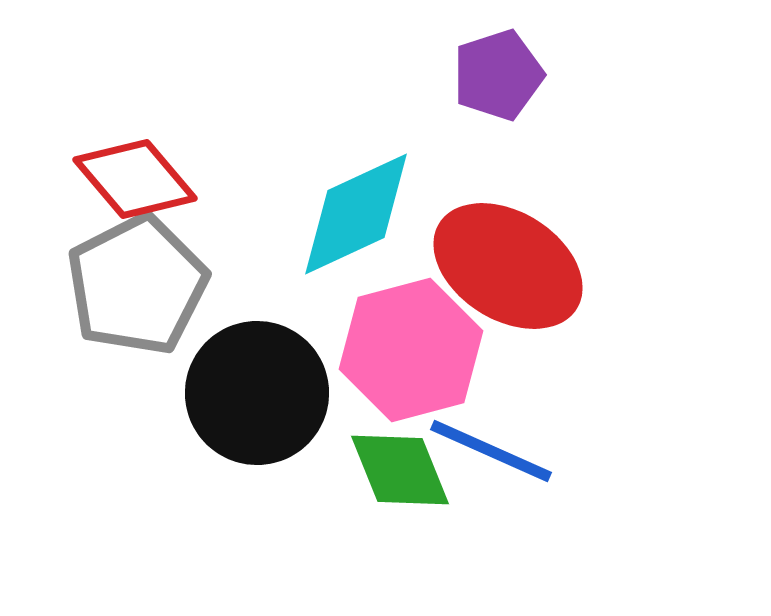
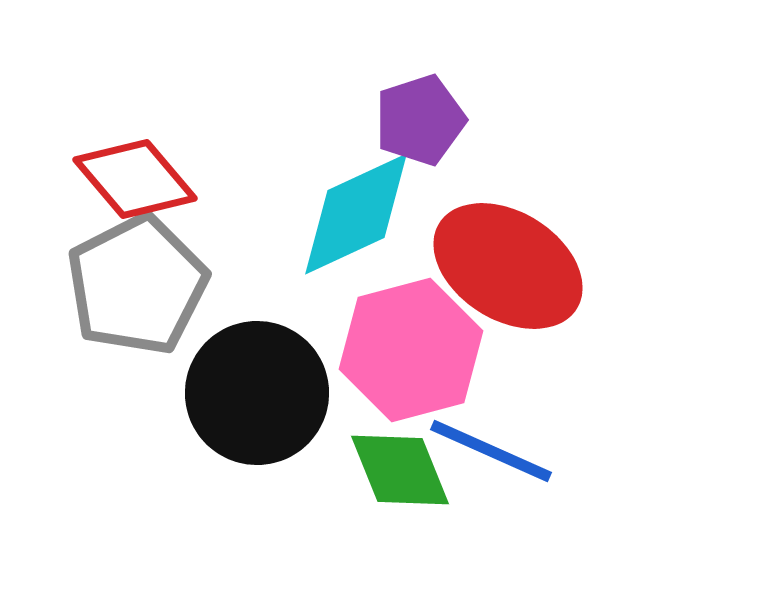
purple pentagon: moved 78 px left, 45 px down
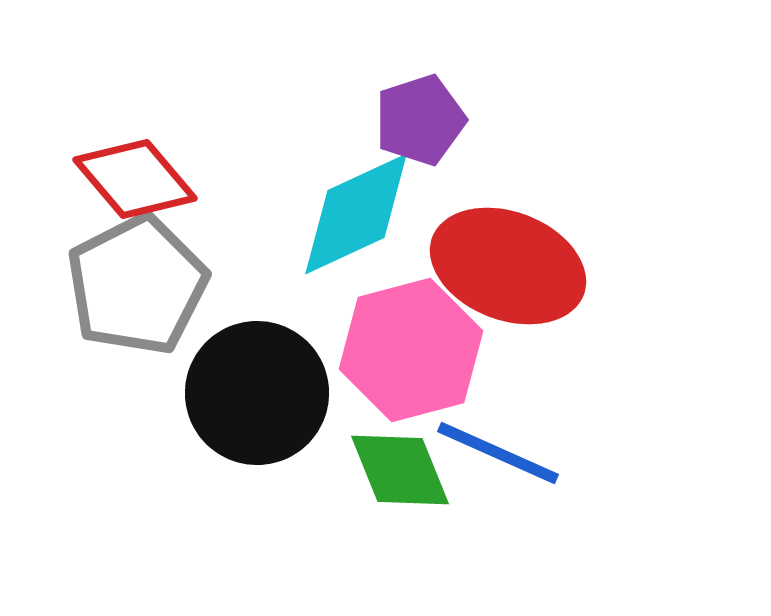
red ellipse: rotated 11 degrees counterclockwise
blue line: moved 7 px right, 2 px down
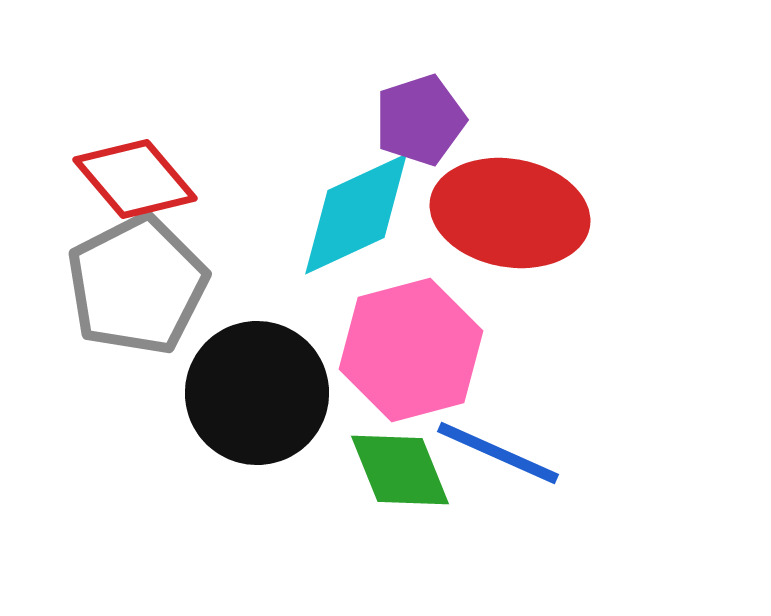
red ellipse: moved 2 px right, 53 px up; rotated 11 degrees counterclockwise
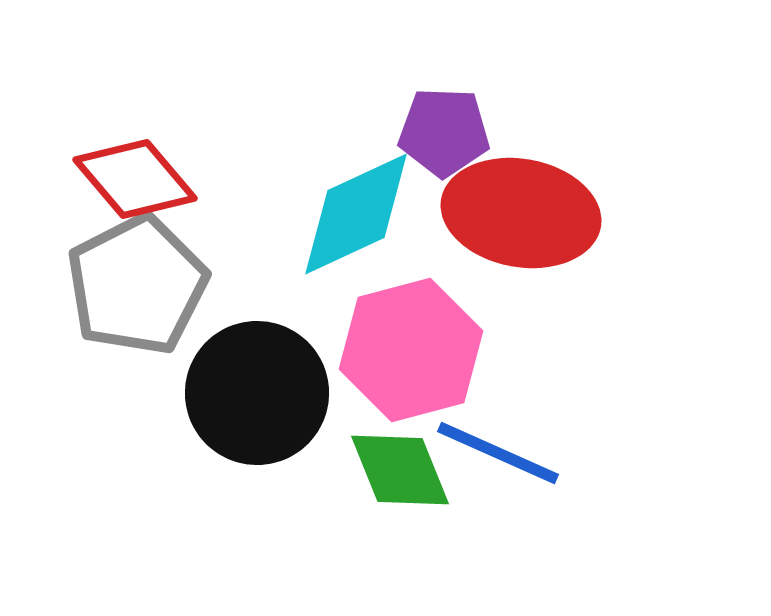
purple pentagon: moved 24 px right, 12 px down; rotated 20 degrees clockwise
red ellipse: moved 11 px right
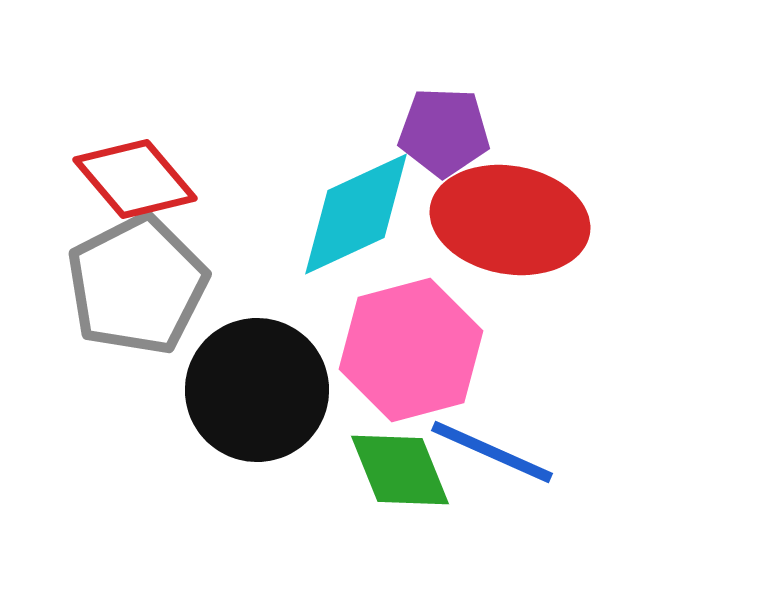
red ellipse: moved 11 px left, 7 px down
black circle: moved 3 px up
blue line: moved 6 px left, 1 px up
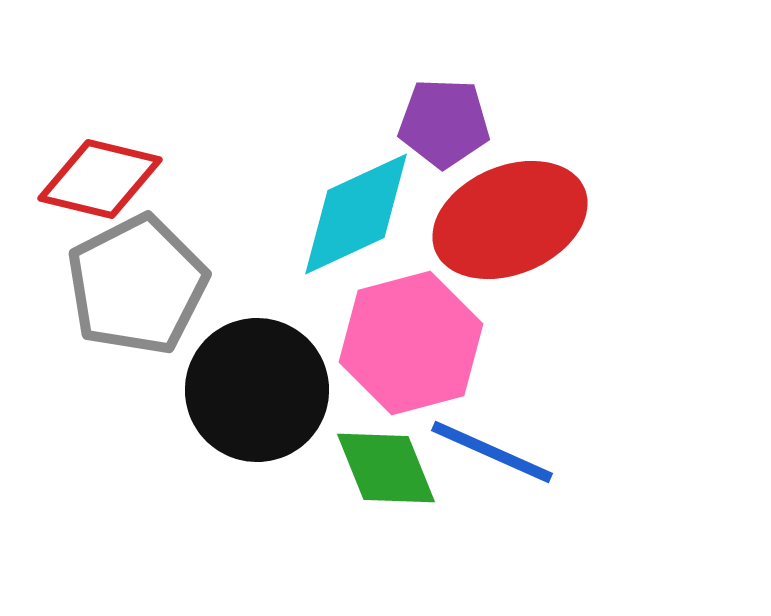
purple pentagon: moved 9 px up
red diamond: moved 35 px left; rotated 36 degrees counterclockwise
red ellipse: rotated 33 degrees counterclockwise
pink hexagon: moved 7 px up
green diamond: moved 14 px left, 2 px up
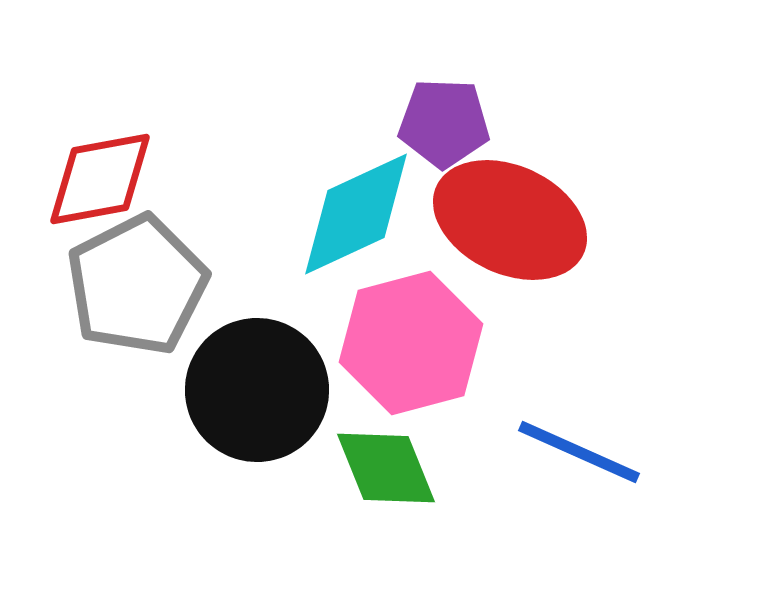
red diamond: rotated 24 degrees counterclockwise
red ellipse: rotated 48 degrees clockwise
blue line: moved 87 px right
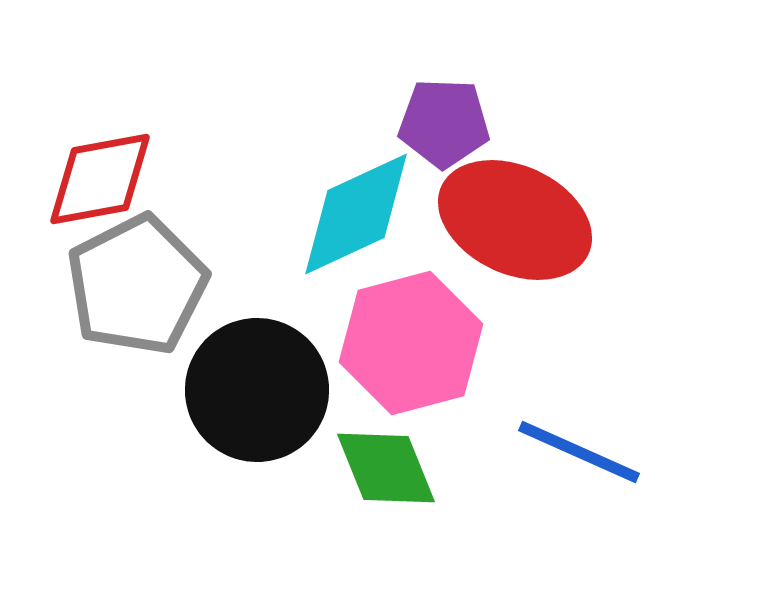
red ellipse: moved 5 px right
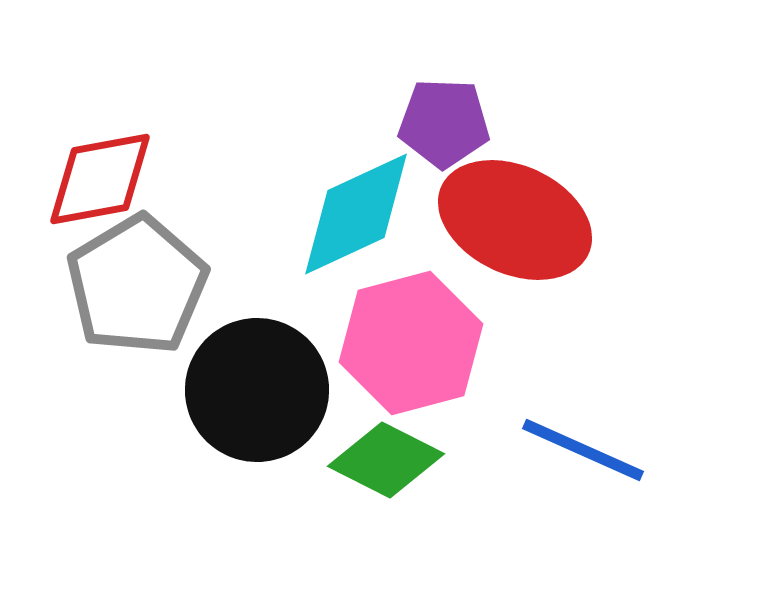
gray pentagon: rotated 4 degrees counterclockwise
blue line: moved 4 px right, 2 px up
green diamond: moved 8 px up; rotated 41 degrees counterclockwise
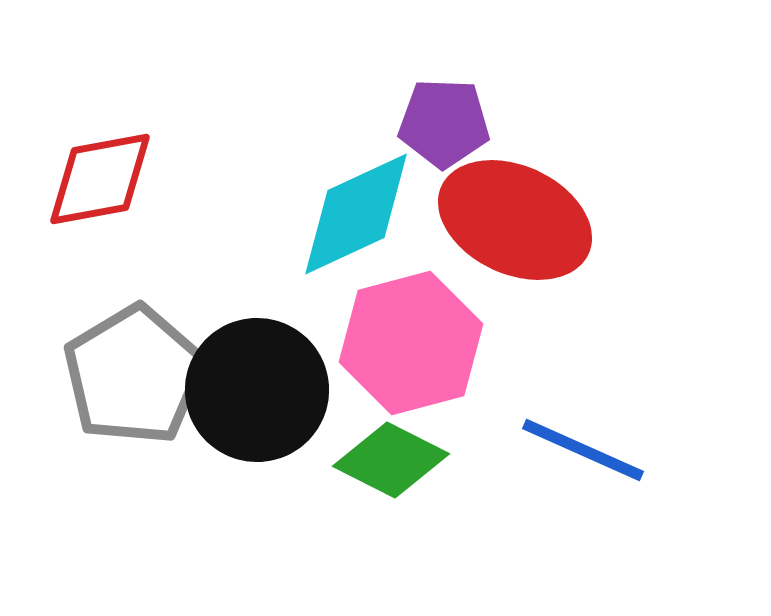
gray pentagon: moved 3 px left, 90 px down
green diamond: moved 5 px right
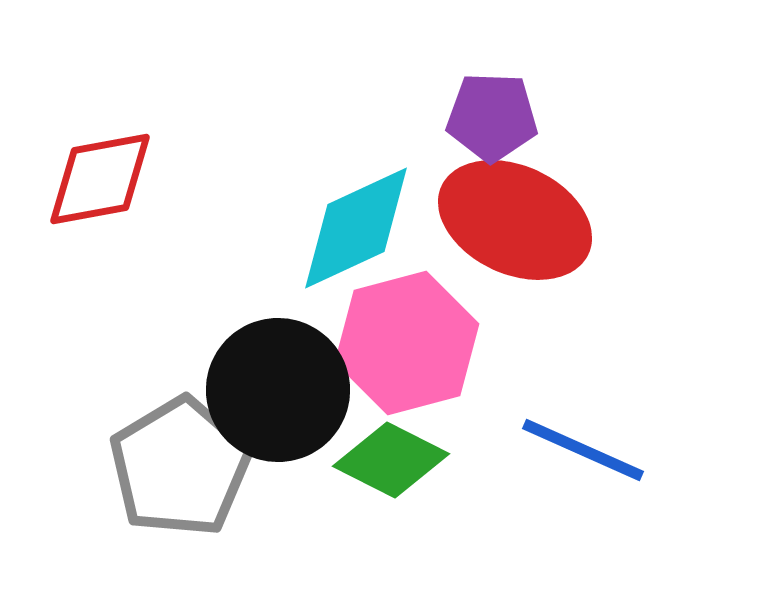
purple pentagon: moved 48 px right, 6 px up
cyan diamond: moved 14 px down
pink hexagon: moved 4 px left
gray pentagon: moved 46 px right, 92 px down
black circle: moved 21 px right
